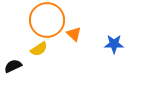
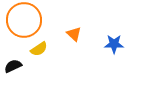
orange circle: moved 23 px left
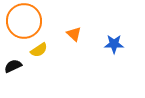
orange circle: moved 1 px down
yellow semicircle: moved 1 px down
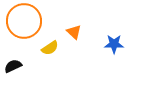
orange triangle: moved 2 px up
yellow semicircle: moved 11 px right, 2 px up
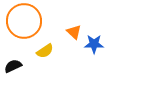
blue star: moved 20 px left
yellow semicircle: moved 5 px left, 3 px down
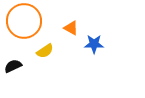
orange triangle: moved 3 px left, 4 px up; rotated 14 degrees counterclockwise
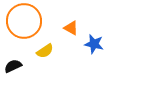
blue star: rotated 12 degrees clockwise
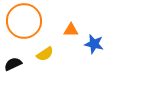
orange triangle: moved 2 px down; rotated 28 degrees counterclockwise
yellow semicircle: moved 3 px down
black semicircle: moved 2 px up
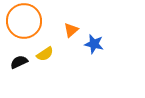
orange triangle: rotated 42 degrees counterclockwise
black semicircle: moved 6 px right, 2 px up
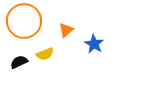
orange triangle: moved 5 px left
blue star: rotated 18 degrees clockwise
yellow semicircle: rotated 12 degrees clockwise
